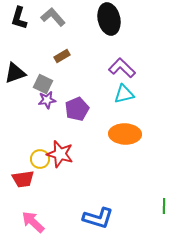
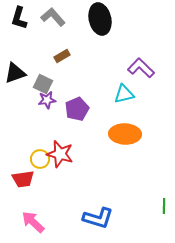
black ellipse: moved 9 px left
purple L-shape: moved 19 px right
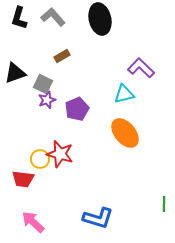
purple star: rotated 12 degrees counterclockwise
orange ellipse: moved 1 px up; rotated 48 degrees clockwise
red trapezoid: rotated 15 degrees clockwise
green line: moved 2 px up
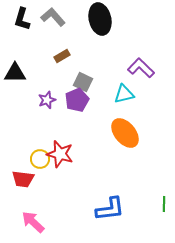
black L-shape: moved 3 px right, 1 px down
black triangle: rotated 20 degrees clockwise
gray square: moved 40 px right, 2 px up
purple pentagon: moved 9 px up
blue L-shape: moved 12 px right, 9 px up; rotated 24 degrees counterclockwise
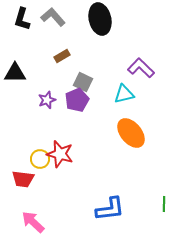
orange ellipse: moved 6 px right
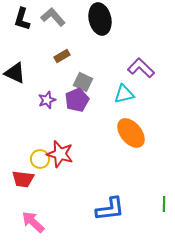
black triangle: rotated 25 degrees clockwise
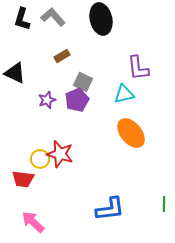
black ellipse: moved 1 px right
purple L-shape: moved 3 px left; rotated 140 degrees counterclockwise
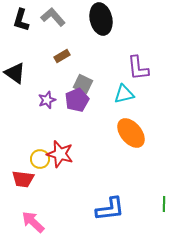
black L-shape: moved 1 px left, 1 px down
black triangle: rotated 10 degrees clockwise
gray square: moved 2 px down
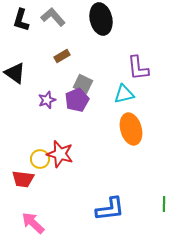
orange ellipse: moved 4 px up; rotated 24 degrees clockwise
pink arrow: moved 1 px down
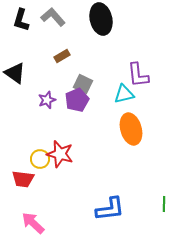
purple L-shape: moved 7 px down
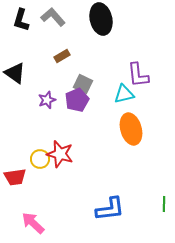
red trapezoid: moved 8 px left, 2 px up; rotated 15 degrees counterclockwise
